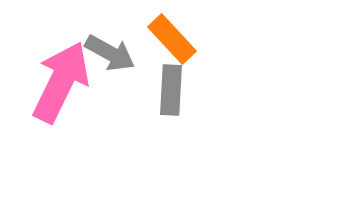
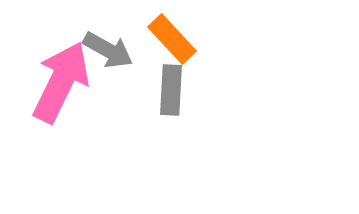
gray arrow: moved 2 px left, 3 px up
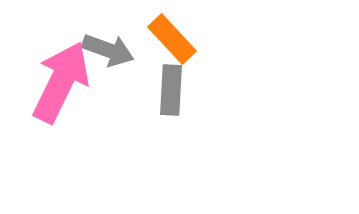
gray arrow: rotated 9 degrees counterclockwise
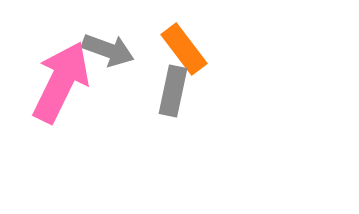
orange rectangle: moved 12 px right, 10 px down; rotated 6 degrees clockwise
gray rectangle: moved 2 px right, 1 px down; rotated 9 degrees clockwise
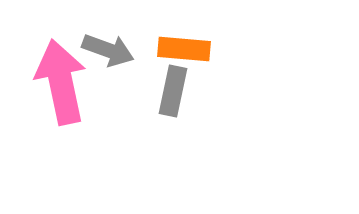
orange rectangle: rotated 48 degrees counterclockwise
pink arrow: rotated 38 degrees counterclockwise
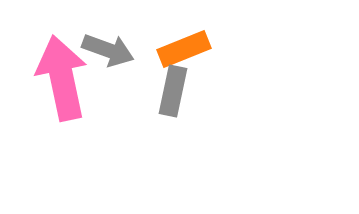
orange rectangle: rotated 27 degrees counterclockwise
pink arrow: moved 1 px right, 4 px up
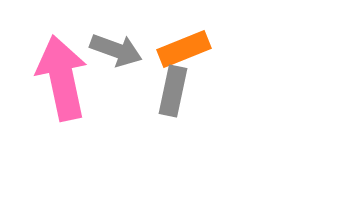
gray arrow: moved 8 px right
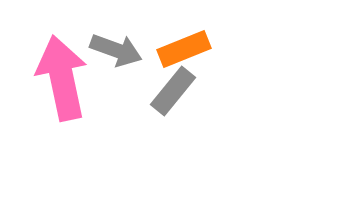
gray rectangle: rotated 27 degrees clockwise
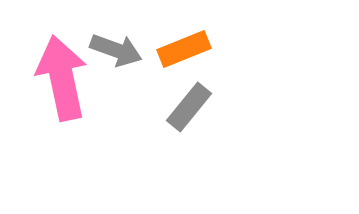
gray rectangle: moved 16 px right, 16 px down
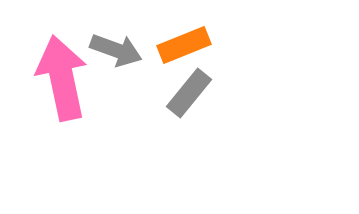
orange rectangle: moved 4 px up
gray rectangle: moved 14 px up
